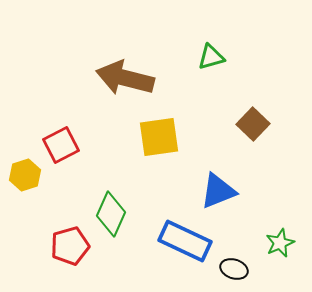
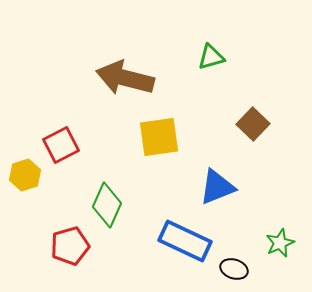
blue triangle: moved 1 px left, 4 px up
green diamond: moved 4 px left, 9 px up
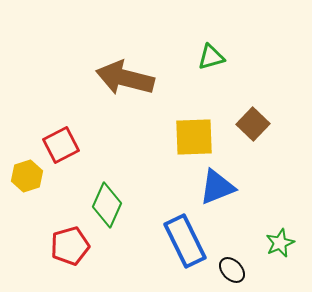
yellow square: moved 35 px right; rotated 6 degrees clockwise
yellow hexagon: moved 2 px right, 1 px down
blue rectangle: rotated 39 degrees clockwise
black ellipse: moved 2 px left, 1 px down; rotated 28 degrees clockwise
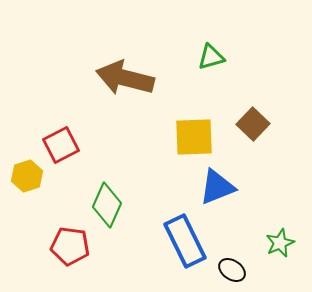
red pentagon: rotated 24 degrees clockwise
black ellipse: rotated 12 degrees counterclockwise
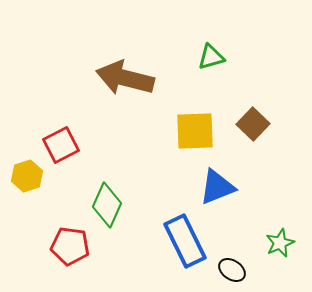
yellow square: moved 1 px right, 6 px up
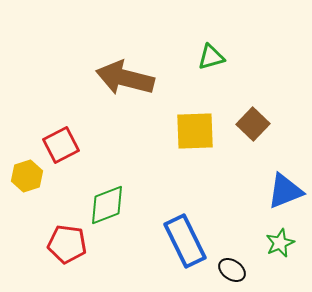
blue triangle: moved 68 px right, 4 px down
green diamond: rotated 45 degrees clockwise
red pentagon: moved 3 px left, 2 px up
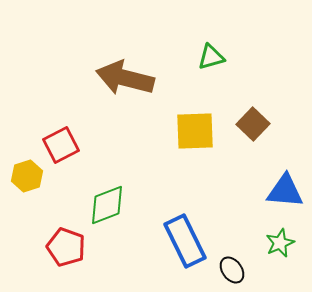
blue triangle: rotated 27 degrees clockwise
red pentagon: moved 1 px left, 3 px down; rotated 12 degrees clockwise
black ellipse: rotated 20 degrees clockwise
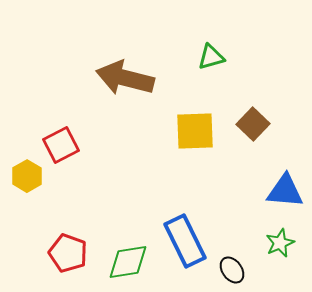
yellow hexagon: rotated 12 degrees counterclockwise
green diamond: moved 21 px right, 57 px down; rotated 12 degrees clockwise
red pentagon: moved 2 px right, 6 px down
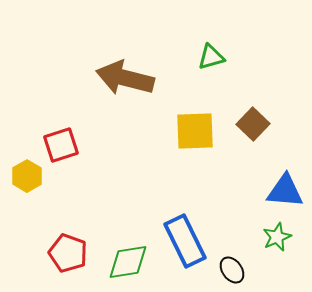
red square: rotated 9 degrees clockwise
green star: moved 3 px left, 6 px up
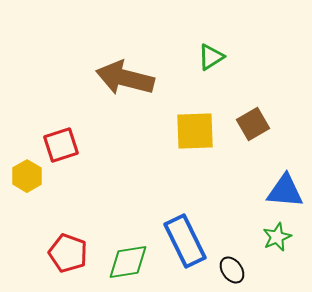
green triangle: rotated 16 degrees counterclockwise
brown square: rotated 16 degrees clockwise
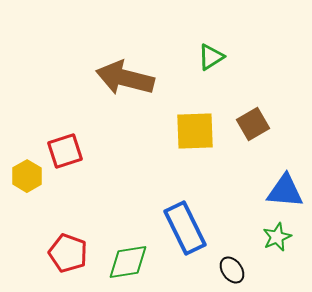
red square: moved 4 px right, 6 px down
blue rectangle: moved 13 px up
